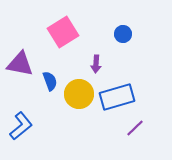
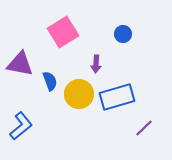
purple line: moved 9 px right
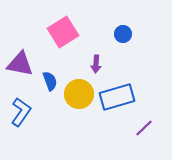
blue L-shape: moved 14 px up; rotated 16 degrees counterclockwise
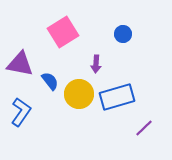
blue semicircle: rotated 18 degrees counterclockwise
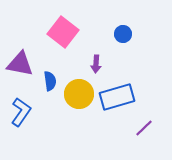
pink square: rotated 20 degrees counterclockwise
blue semicircle: rotated 30 degrees clockwise
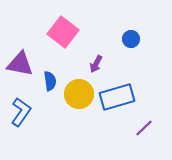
blue circle: moved 8 px right, 5 px down
purple arrow: rotated 24 degrees clockwise
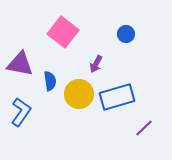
blue circle: moved 5 px left, 5 px up
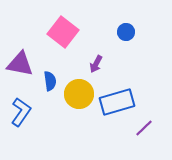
blue circle: moved 2 px up
blue rectangle: moved 5 px down
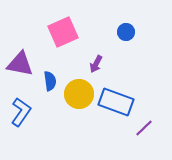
pink square: rotated 28 degrees clockwise
blue rectangle: moved 1 px left; rotated 36 degrees clockwise
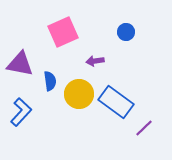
purple arrow: moved 1 px left, 3 px up; rotated 54 degrees clockwise
blue rectangle: rotated 16 degrees clockwise
blue L-shape: rotated 8 degrees clockwise
